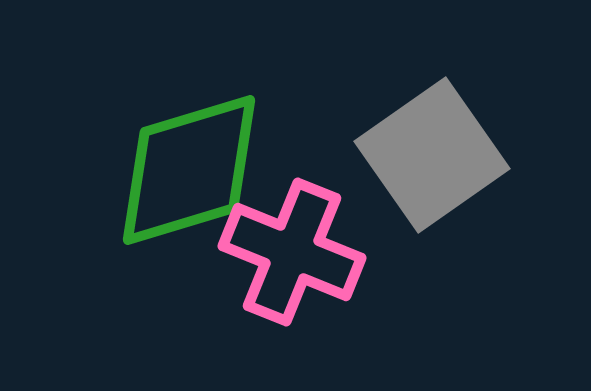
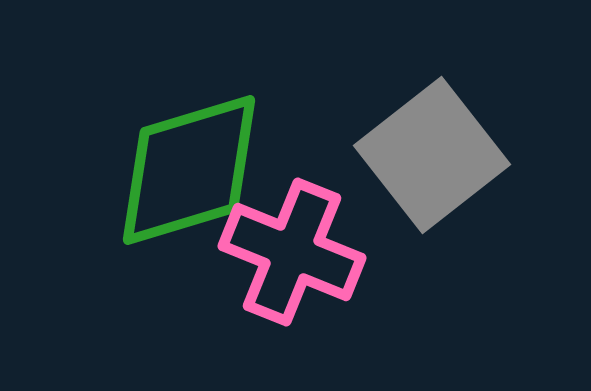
gray square: rotated 3 degrees counterclockwise
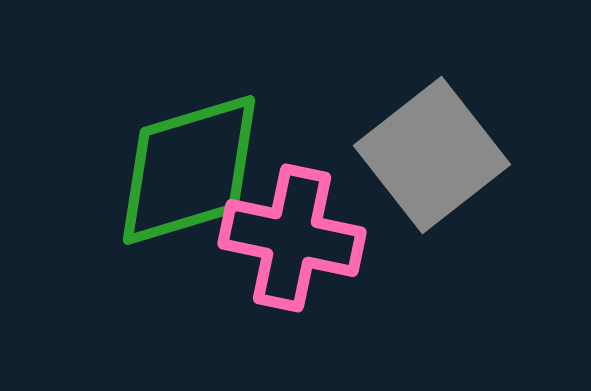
pink cross: moved 14 px up; rotated 10 degrees counterclockwise
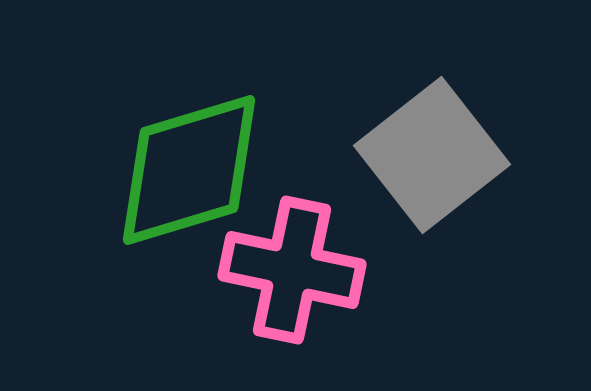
pink cross: moved 32 px down
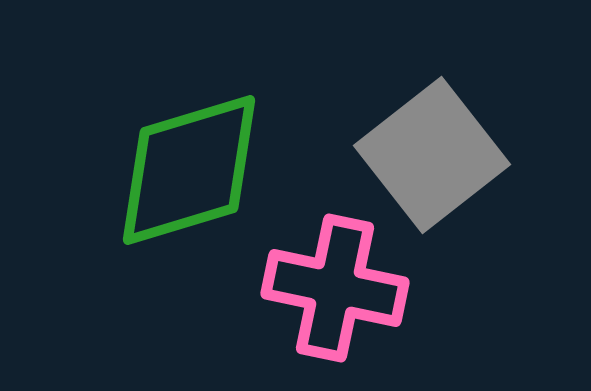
pink cross: moved 43 px right, 18 px down
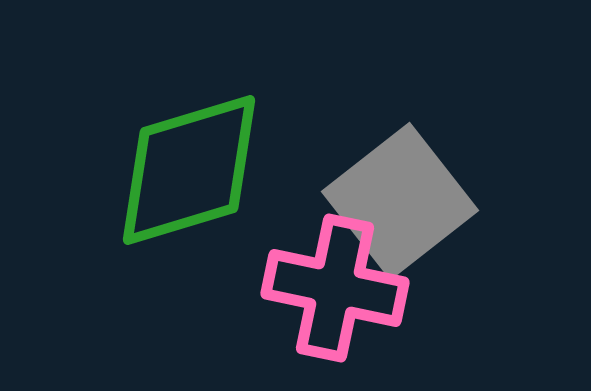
gray square: moved 32 px left, 46 px down
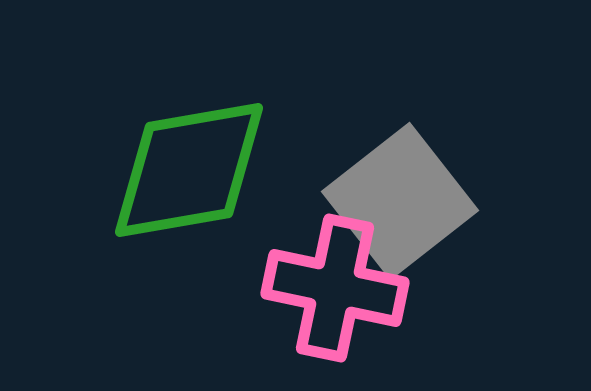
green diamond: rotated 7 degrees clockwise
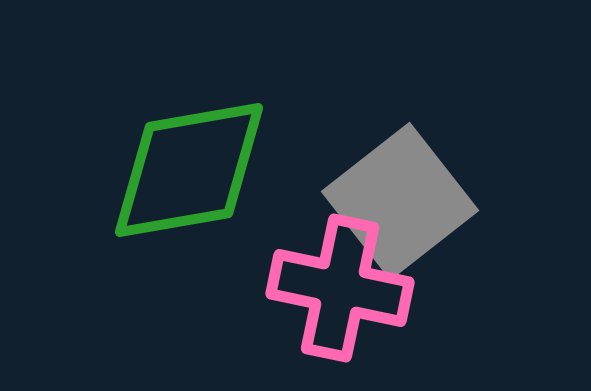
pink cross: moved 5 px right
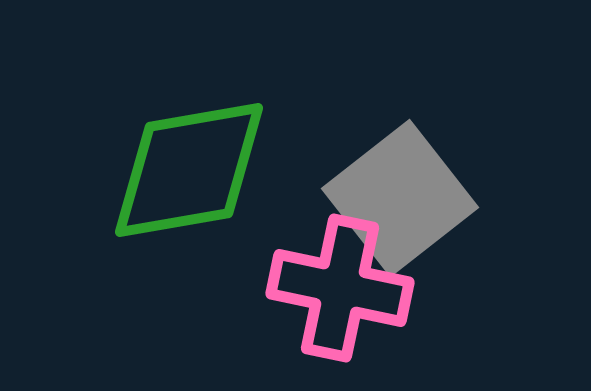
gray square: moved 3 px up
